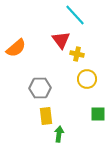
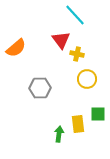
yellow rectangle: moved 32 px right, 8 px down
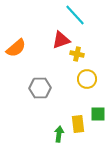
red triangle: rotated 48 degrees clockwise
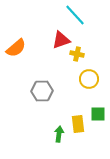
yellow circle: moved 2 px right
gray hexagon: moved 2 px right, 3 px down
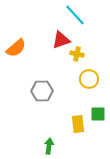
green arrow: moved 10 px left, 12 px down
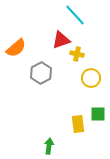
yellow circle: moved 2 px right, 1 px up
gray hexagon: moved 1 px left, 18 px up; rotated 25 degrees counterclockwise
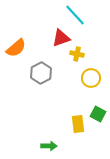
red triangle: moved 2 px up
green square: rotated 28 degrees clockwise
green arrow: rotated 84 degrees clockwise
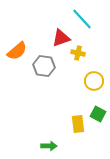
cyan line: moved 7 px right, 4 px down
orange semicircle: moved 1 px right, 3 px down
yellow cross: moved 1 px right, 1 px up
gray hexagon: moved 3 px right, 7 px up; rotated 25 degrees counterclockwise
yellow circle: moved 3 px right, 3 px down
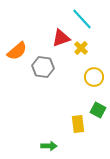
yellow cross: moved 3 px right, 5 px up; rotated 32 degrees clockwise
gray hexagon: moved 1 px left, 1 px down
yellow circle: moved 4 px up
green square: moved 4 px up
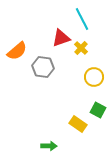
cyan line: rotated 15 degrees clockwise
yellow rectangle: rotated 48 degrees counterclockwise
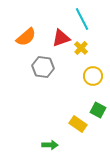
orange semicircle: moved 9 px right, 14 px up
yellow circle: moved 1 px left, 1 px up
green arrow: moved 1 px right, 1 px up
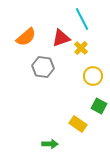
green square: moved 1 px right, 4 px up
green arrow: moved 1 px up
